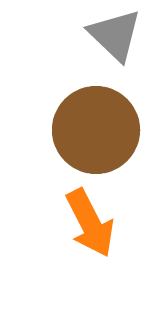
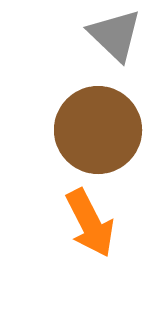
brown circle: moved 2 px right
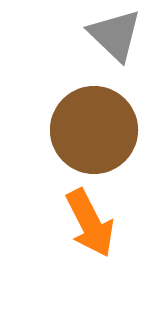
brown circle: moved 4 px left
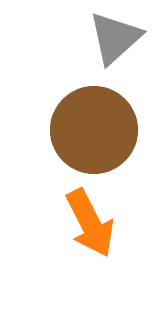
gray triangle: moved 3 px down; rotated 34 degrees clockwise
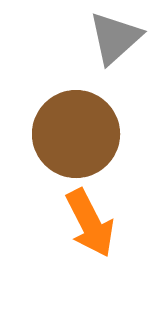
brown circle: moved 18 px left, 4 px down
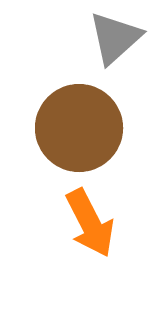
brown circle: moved 3 px right, 6 px up
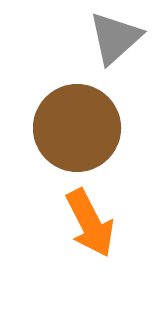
brown circle: moved 2 px left
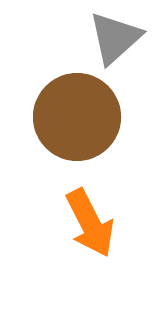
brown circle: moved 11 px up
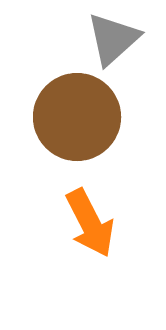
gray triangle: moved 2 px left, 1 px down
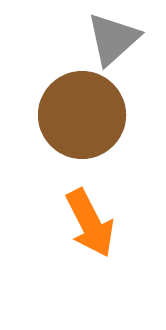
brown circle: moved 5 px right, 2 px up
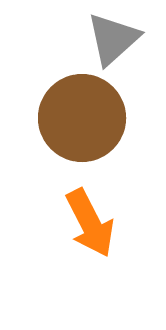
brown circle: moved 3 px down
